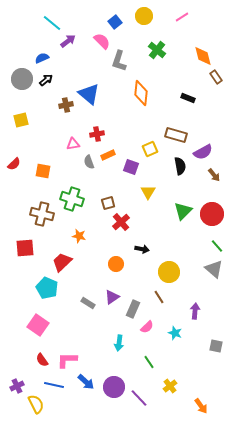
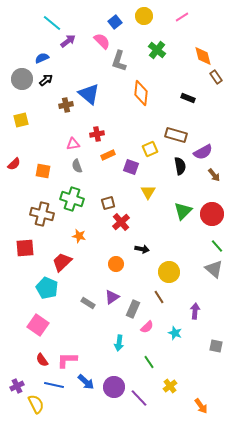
gray semicircle at (89, 162): moved 12 px left, 4 px down
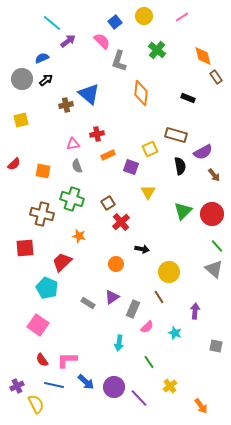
brown square at (108, 203): rotated 16 degrees counterclockwise
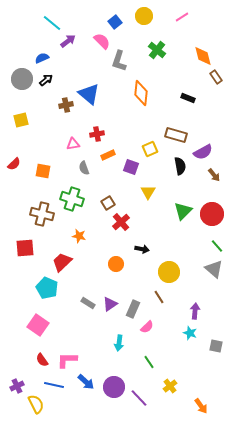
gray semicircle at (77, 166): moved 7 px right, 2 px down
purple triangle at (112, 297): moved 2 px left, 7 px down
cyan star at (175, 333): moved 15 px right
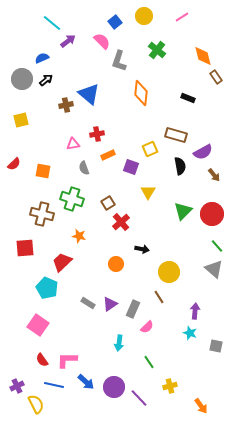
yellow cross at (170, 386): rotated 24 degrees clockwise
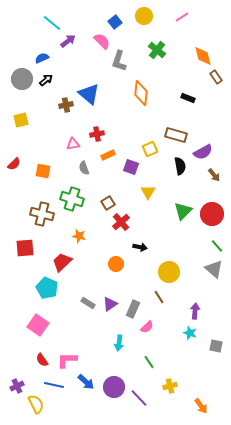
black arrow at (142, 249): moved 2 px left, 2 px up
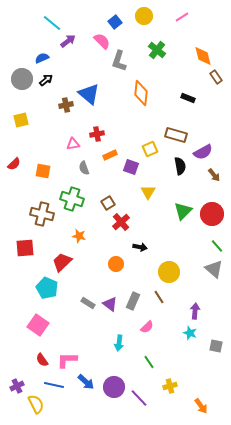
orange rectangle at (108, 155): moved 2 px right
purple triangle at (110, 304): rotated 49 degrees counterclockwise
gray rectangle at (133, 309): moved 8 px up
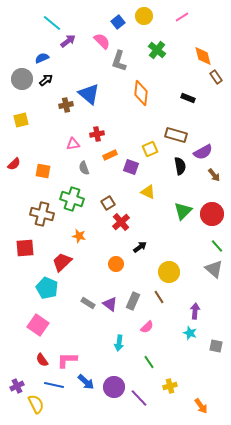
blue square at (115, 22): moved 3 px right
yellow triangle at (148, 192): rotated 35 degrees counterclockwise
black arrow at (140, 247): rotated 48 degrees counterclockwise
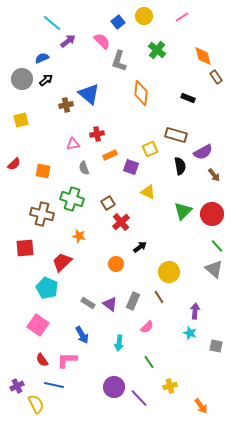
blue arrow at (86, 382): moved 4 px left, 47 px up; rotated 18 degrees clockwise
